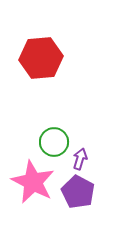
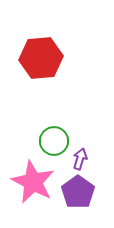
green circle: moved 1 px up
purple pentagon: rotated 8 degrees clockwise
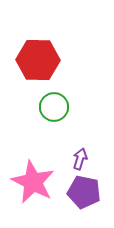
red hexagon: moved 3 px left, 2 px down; rotated 6 degrees clockwise
green circle: moved 34 px up
purple pentagon: moved 6 px right; rotated 24 degrees counterclockwise
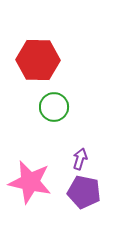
pink star: moved 3 px left; rotated 15 degrees counterclockwise
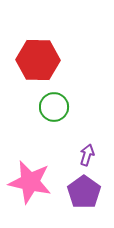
purple arrow: moved 7 px right, 4 px up
purple pentagon: rotated 24 degrees clockwise
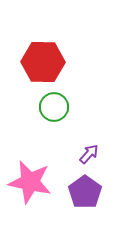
red hexagon: moved 5 px right, 2 px down
purple arrow: moved 2 px right, 1 px up; rotated 25 degrees clockwise
purple pentagon: moved 1 px right
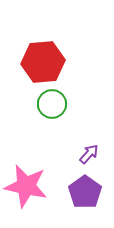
red hexagon: rotated 6 degrees counterclockwise
green circle: moved 2 px left, 3 px up
pink star: moved 4 px left, 4 px down
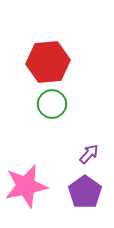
red hexagon: moved 5 px right
pink star: rotated 24 degrees counterclockwise
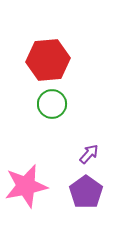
red hexagon: moved 2 px up
purple pentagon: moved 1 px right
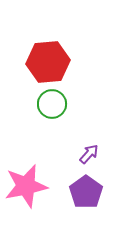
red hexagon: moved 2 px down
